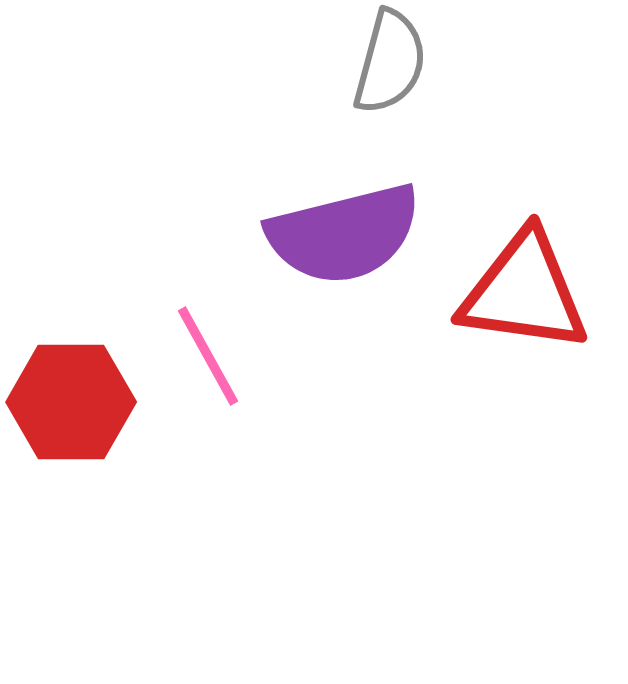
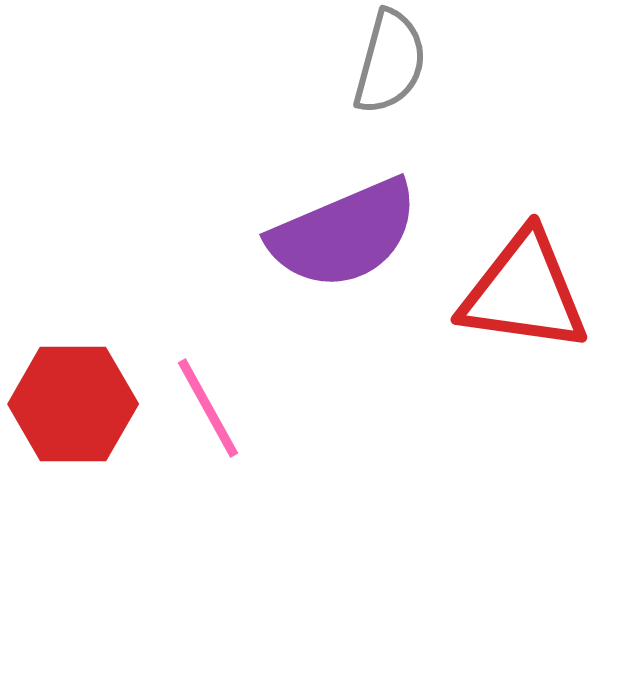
purple semicircle: rotated 9 degrees counterclockwise
pink line: moved 52 px down
red hexagon: moved 2 px right, 2 px down
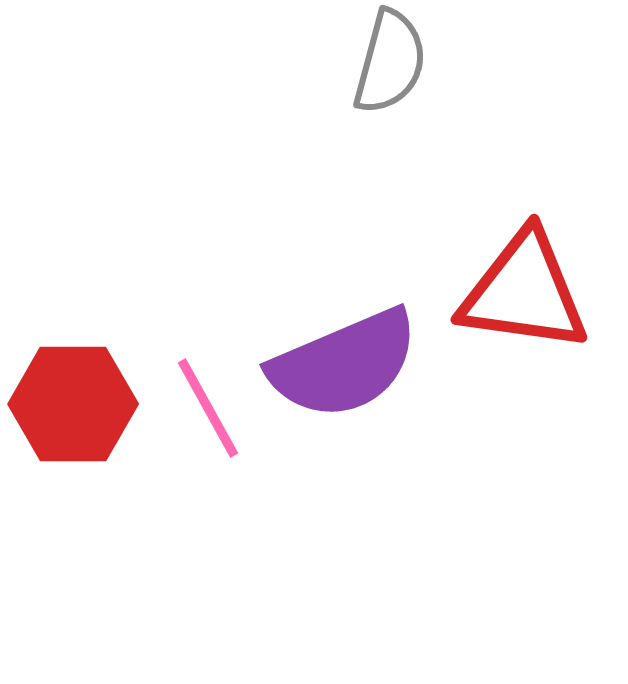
purple semicircle: moved 130 px down
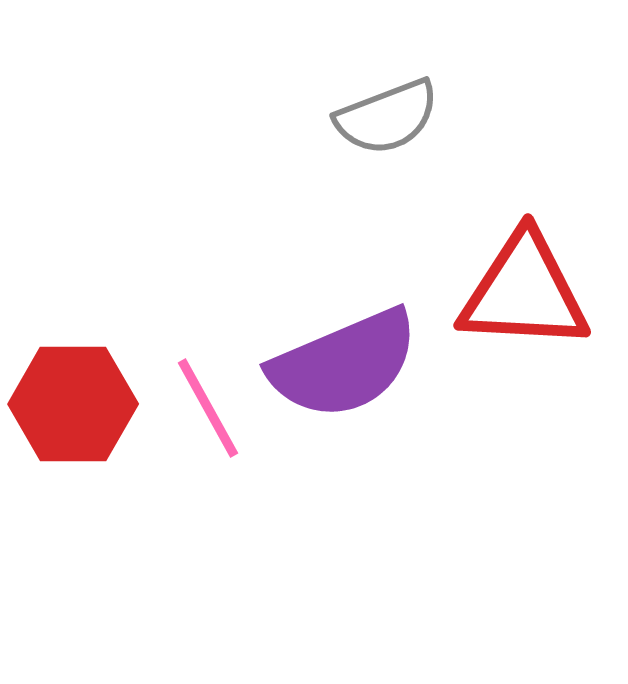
gray semicircle: moved 3 px left, 55 px down; rotated 54 degrees clockwise
red triangle: rotated 5 degrees counterclockwise
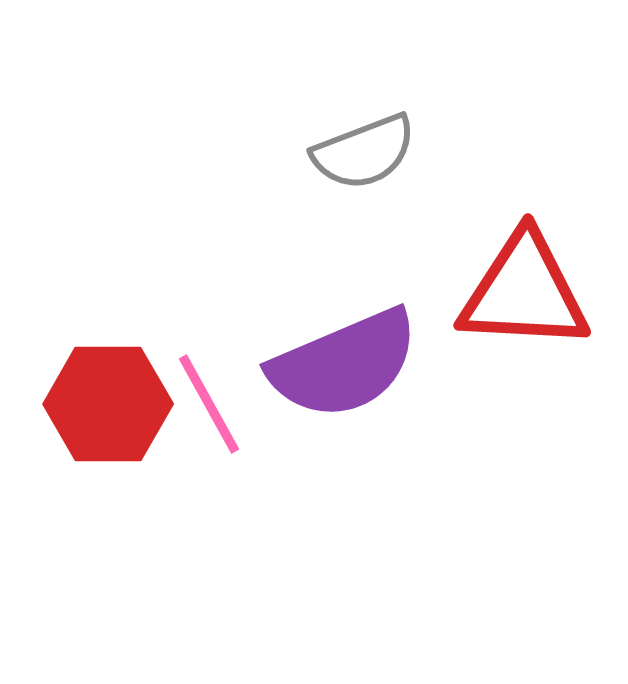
gray semicircle: moved 23 px left, 35 px down
red hexagon: moved 35 px right
pink line: moved 1 px right, 4 px up
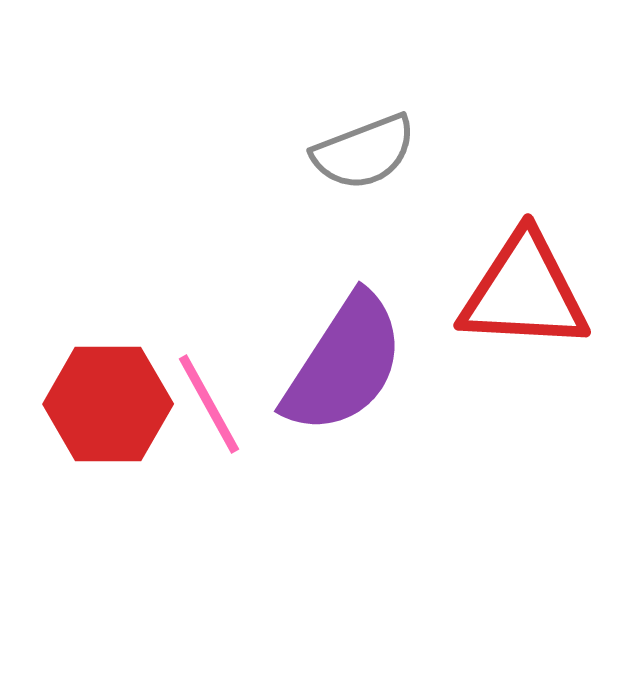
purple semicircle: rotated 34 degrees counterclockwise
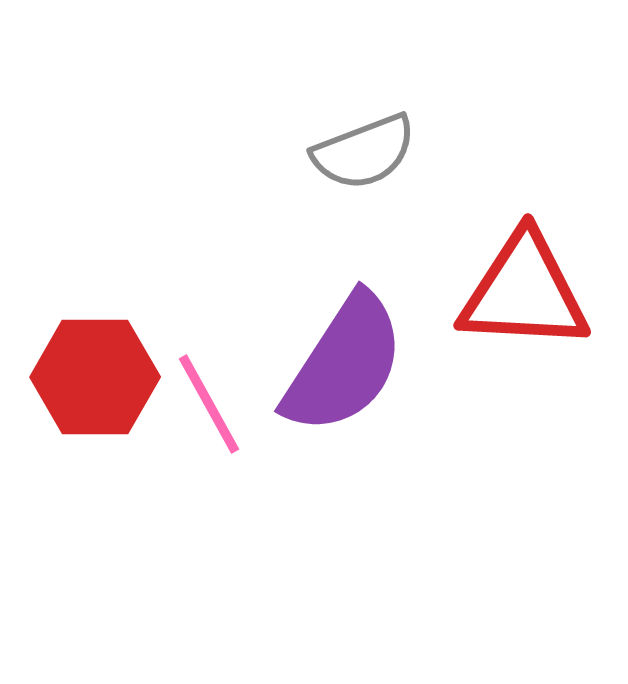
red hexagon: moved 13 px left, 27 px up
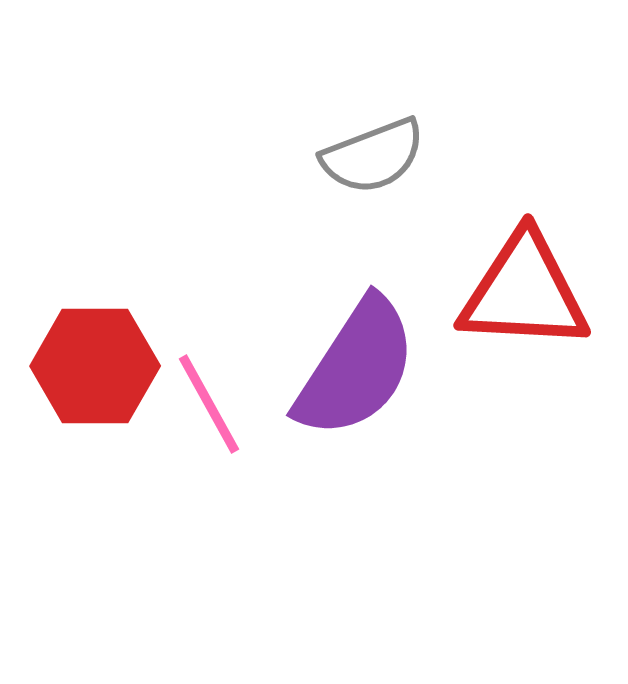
gray semicircle: moved 9 px right, 4 px down
purple semicircle: moved 12 px right, 4 px down
red hexagon: moved 11 px up
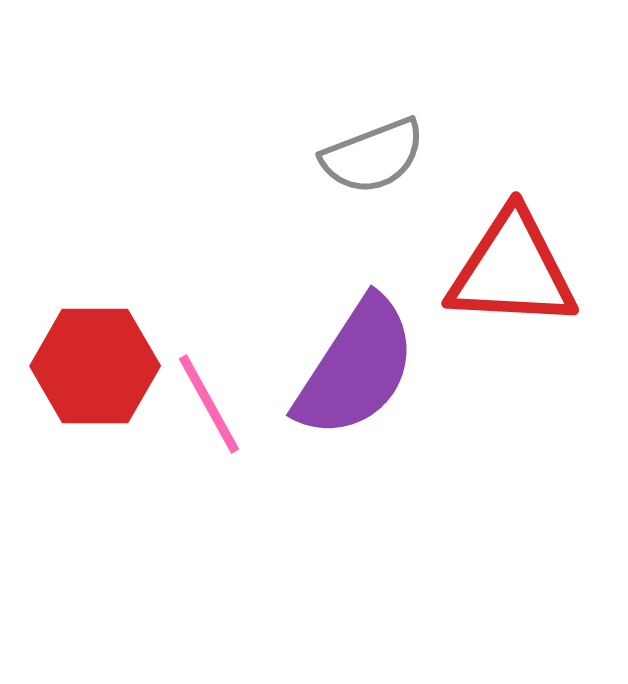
red triangle: moved 12 px left, 22 px up
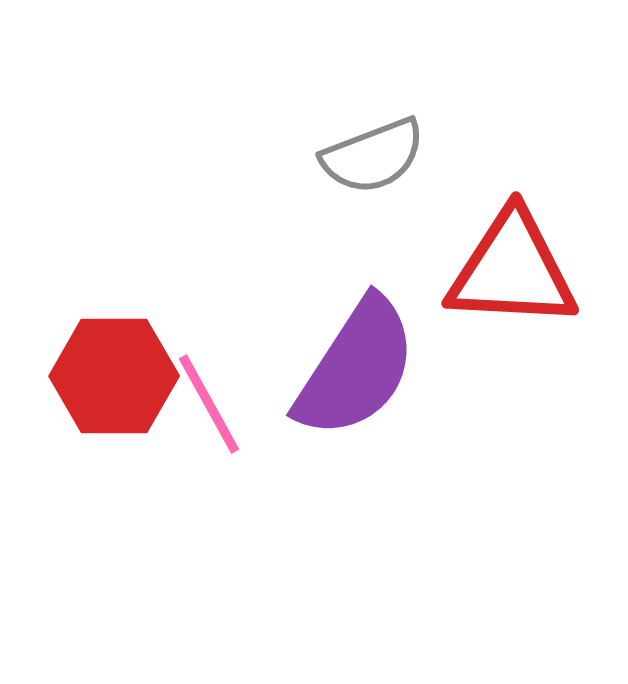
red hexagon: moved 19 px right, 10 px down
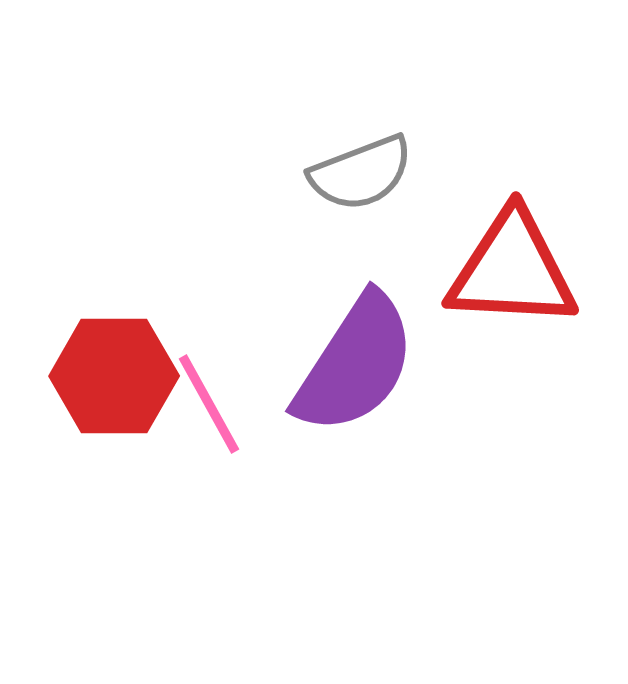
gray semicircle: moved 12 px left, 17 px down
purple semicircle: moved 1 px left, 4 px up
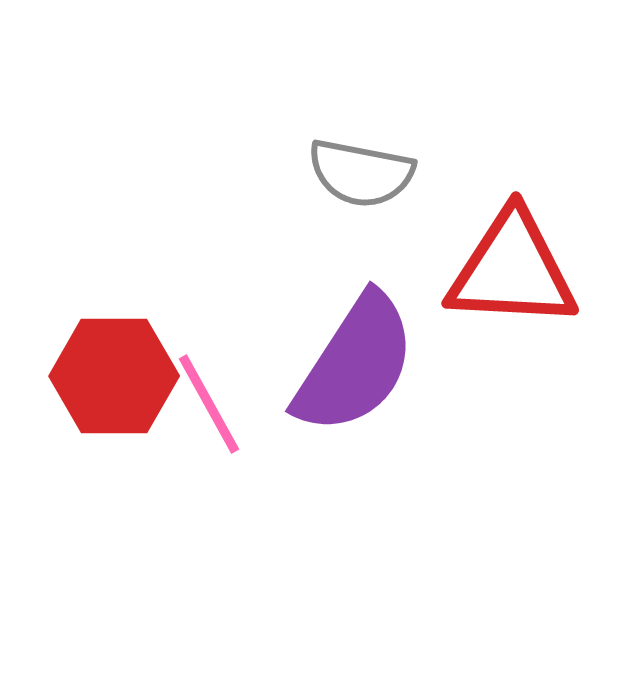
gray semicircle: rotated 32 degrees clockwise
